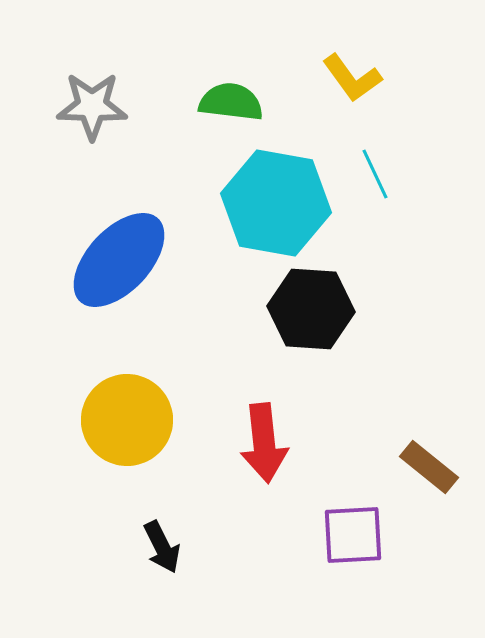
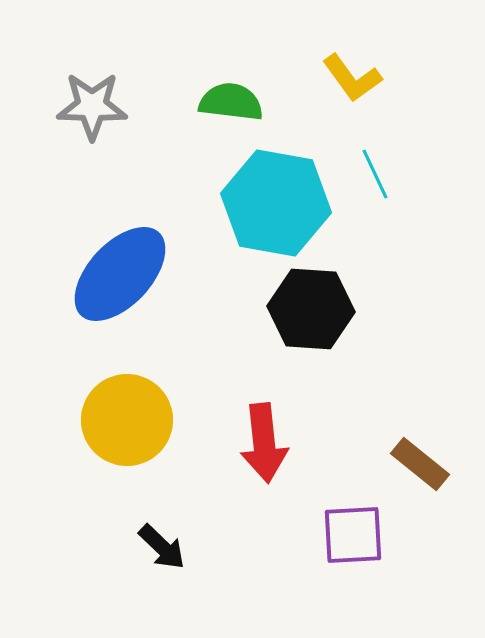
blue ellipse: moved 1 px right, 14 px down
brown rectangle: moved 9 px left, 3 px up
black arrow: rotated 20 degrees counterclockwise
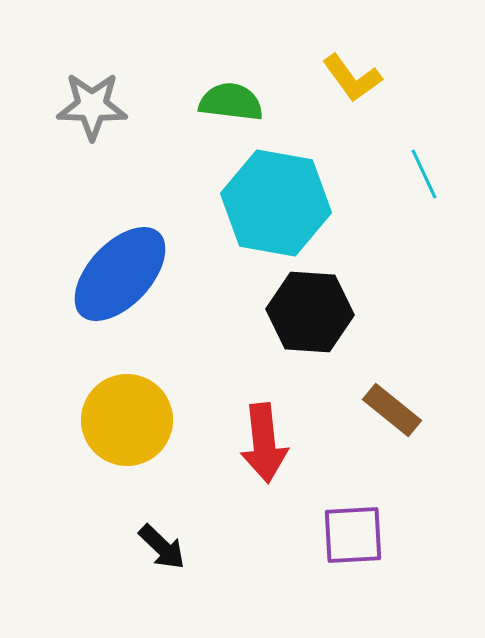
cyan line: moved 49 px right
black hexagon: moved 1 px left, 3 px down
brown rectangle: moved 28 px left, 54 px up
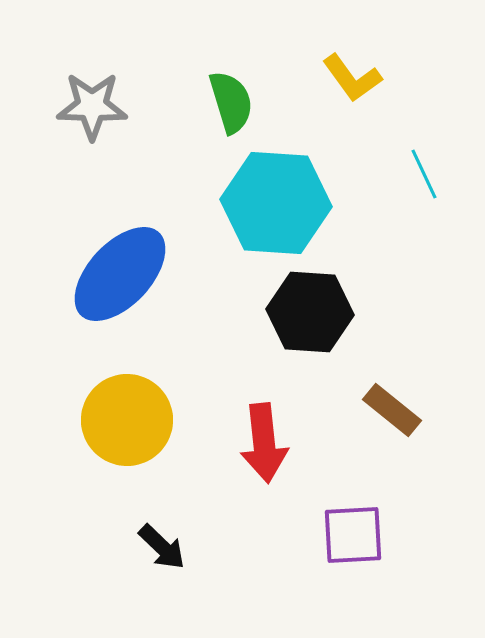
green semicircle: rotated 66 degrees clockwise
cyan hexagon: rotated 6 degrees counterclockwise
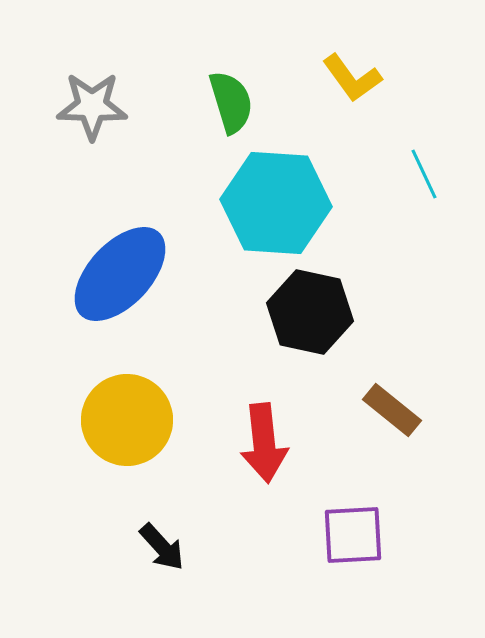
black hexagon: rotated 8 degrees clockwise
black arrow: rotated 4 degrees clockwise
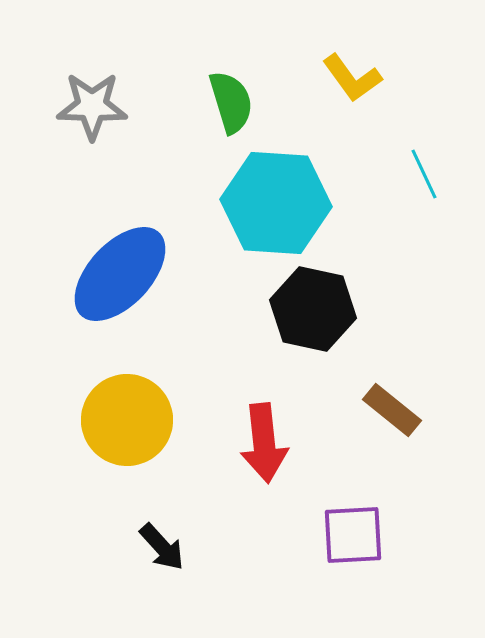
black hexagon: moved 3 px right, 3 px up
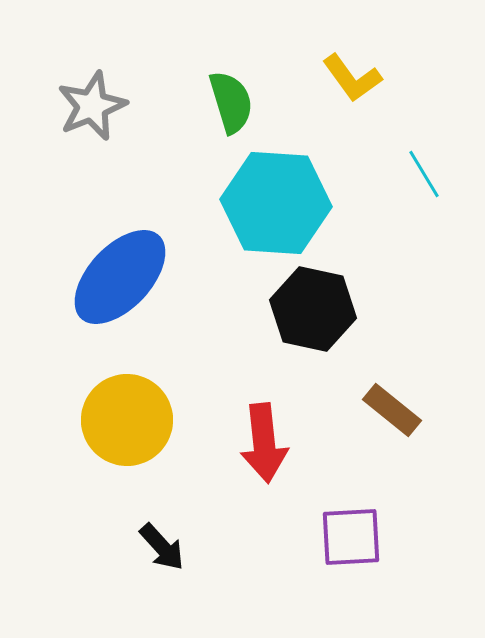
gray star: rotated 24 degrees counterclockwise
cyan line: rotated 6 degrees counterclockwise
blue ellipse: moved 3 px down
purple square: moved 2 px left, 2 px down
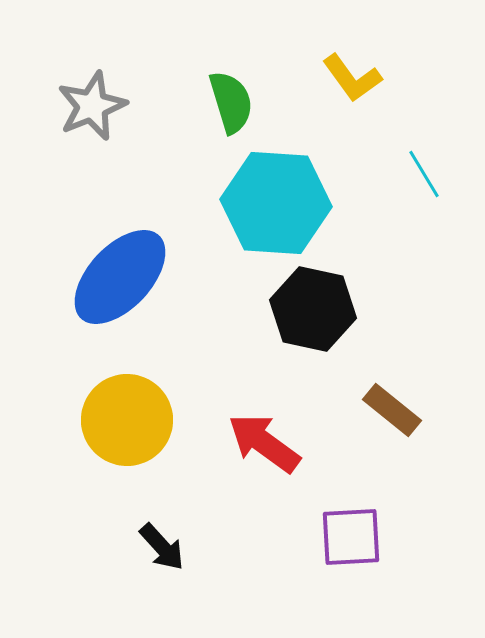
red arrow: rotated 132 degrees clockwise
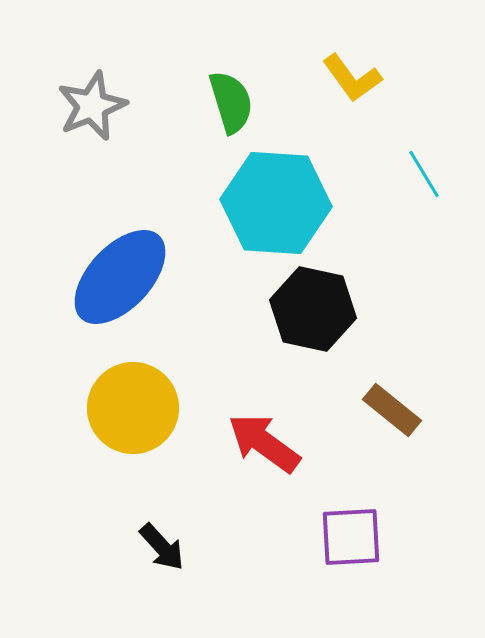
yellow circle: moved 6 px right, 12 px up
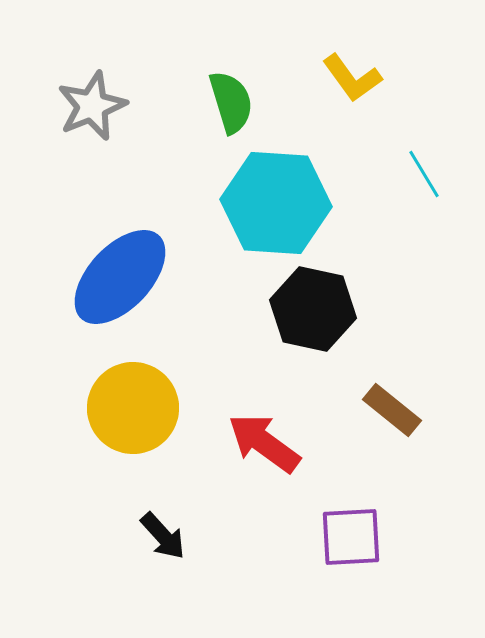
black arrow: moved 1 px right, 11 px up
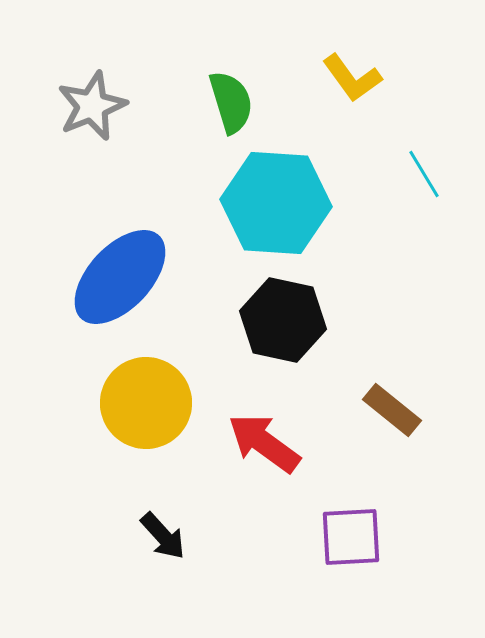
black hexagon: moved 30 px left, 11 px down
yellow circle: moved 13 px right, 5 px up
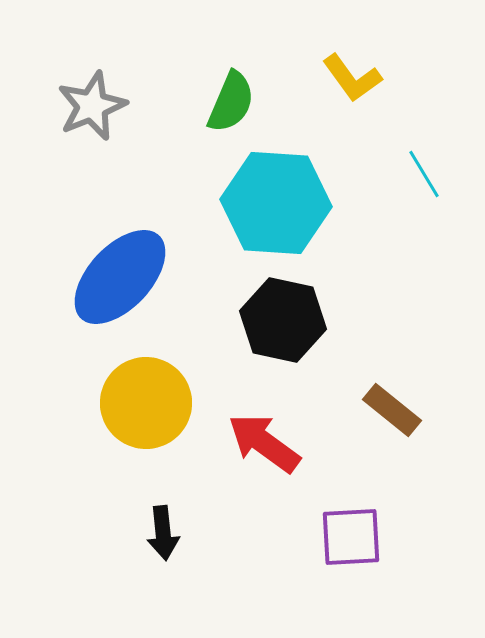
green semicircle: rotated 40 degrees clockwise
black arrow: moved 3 px up; rotated 36 degrees clockwise
